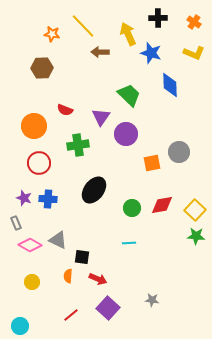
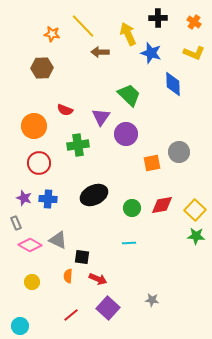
blue diamond: moved 3 px right, 1 px up
black ellipse: moved 5 px down; rotated 28 degrees clockwise
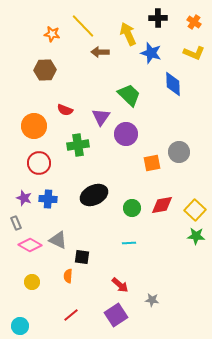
brown hexagon: moved 3 px right, 2 px down
red arrow: moved 22 px right, 6 px down; rotated 18 degrees clockwise
purple square: moved 8 px right, 7 px down; rotated 15 degrees clockwise
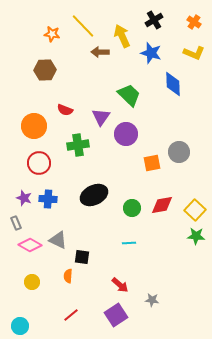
black cross: moved 4 px left, 2 px down; rotated 30 degrees counterclockwise
yellow arrow: moved 6 px left, 2 px down
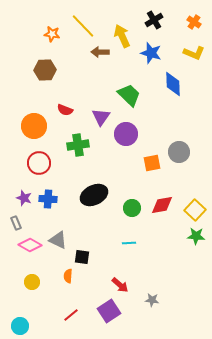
purple square: moved 7 px left, 4 px up
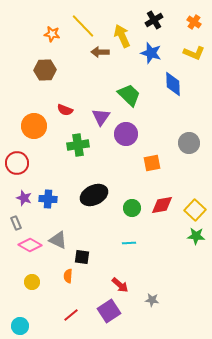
gray circle: moved 10 px right, 9 px up
red circle: moved 22 px left
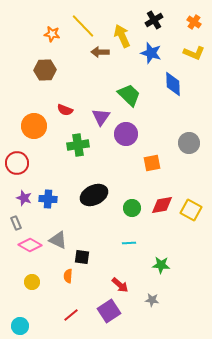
yellow square: moved 4 px left; rotated 15 degrees counterclockwise
green star: moved 35 px left, 29 px down
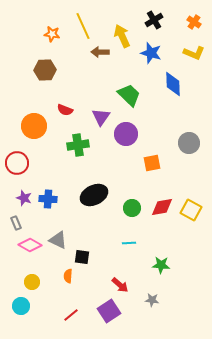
yellow line: rotated 20 degrees clockwise
red diamond: moved 2 px down
cyan circle: moved 1 px right, 20 px up
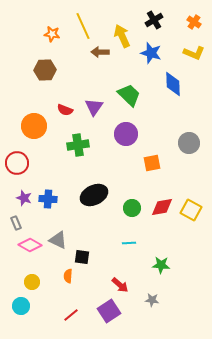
purple triangle: moved 7 px left, 10 px up
